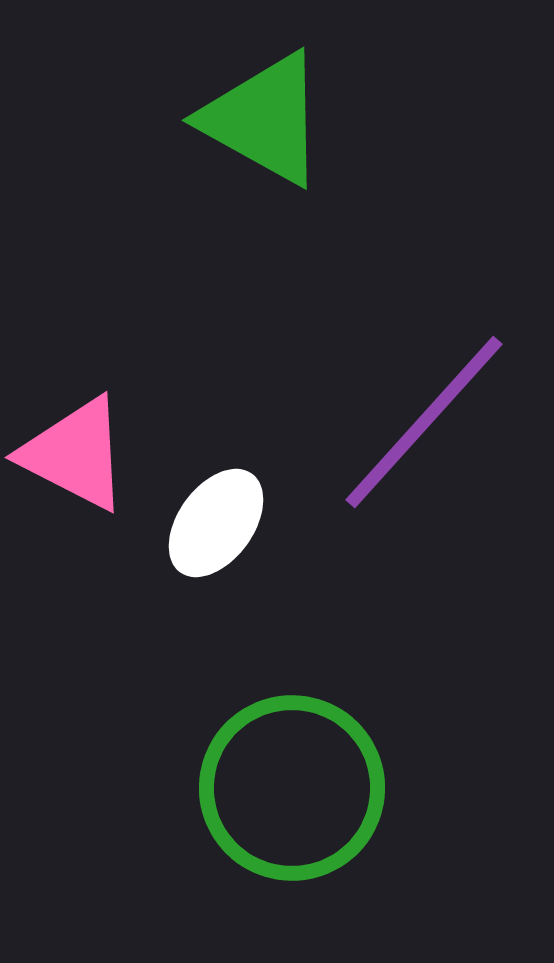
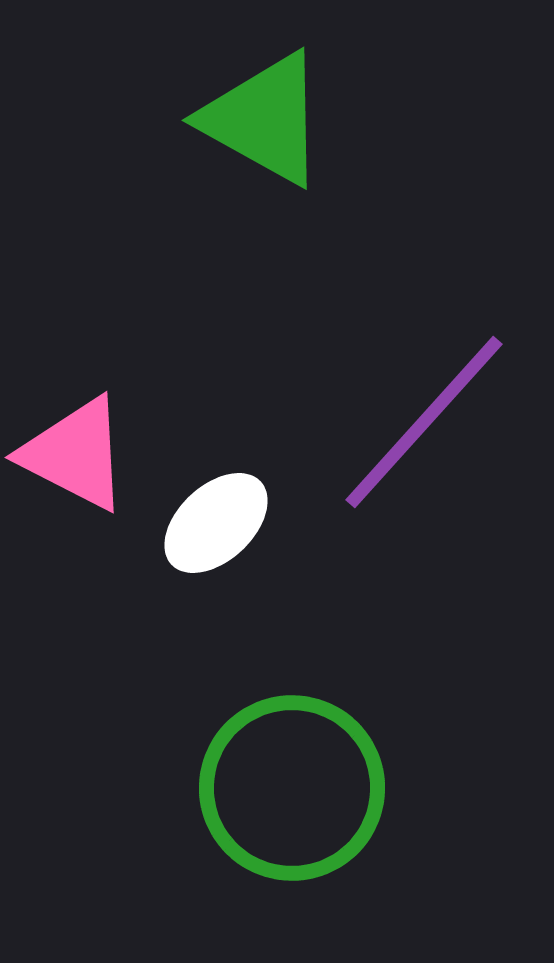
white ellipse: rotated 11 degrees clockwise
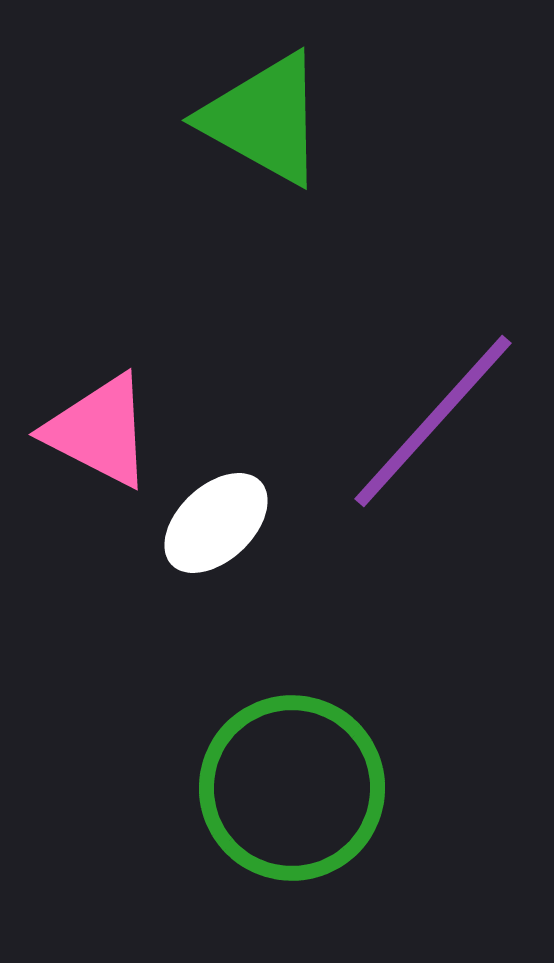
purple line: moved 9 px right, 1 px up
pink triangle: moved 24 px right, 23 px up
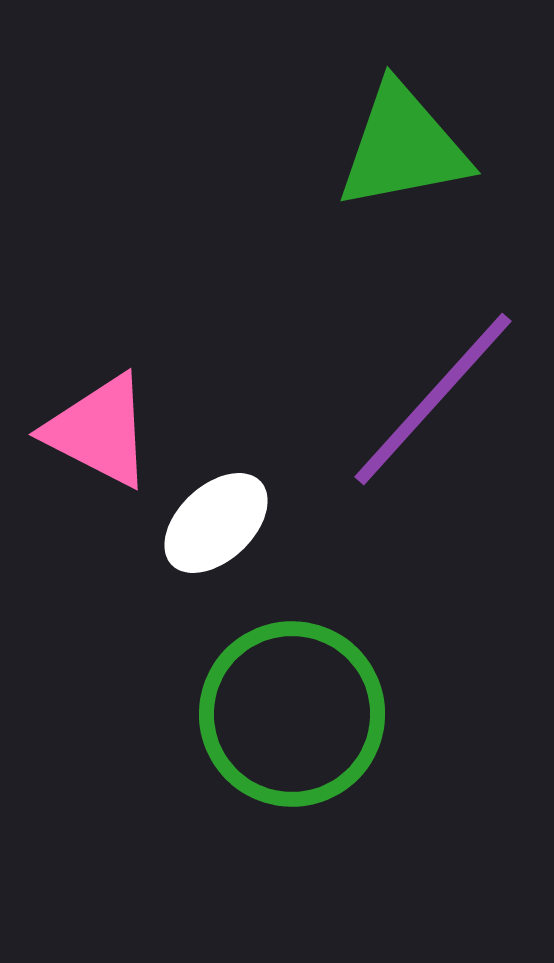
green triangle: moved 139 px right, 28 px down; rotated 40 degrees counterclockwise
purple line: moved 22 px up
green circle: moved 74 px up
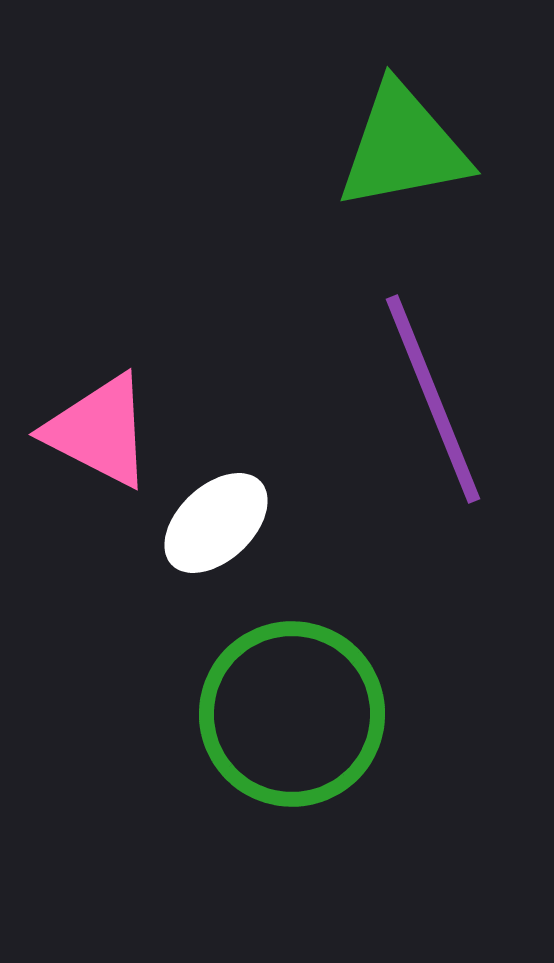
purple line: rotated 64 degrees counterclockwise
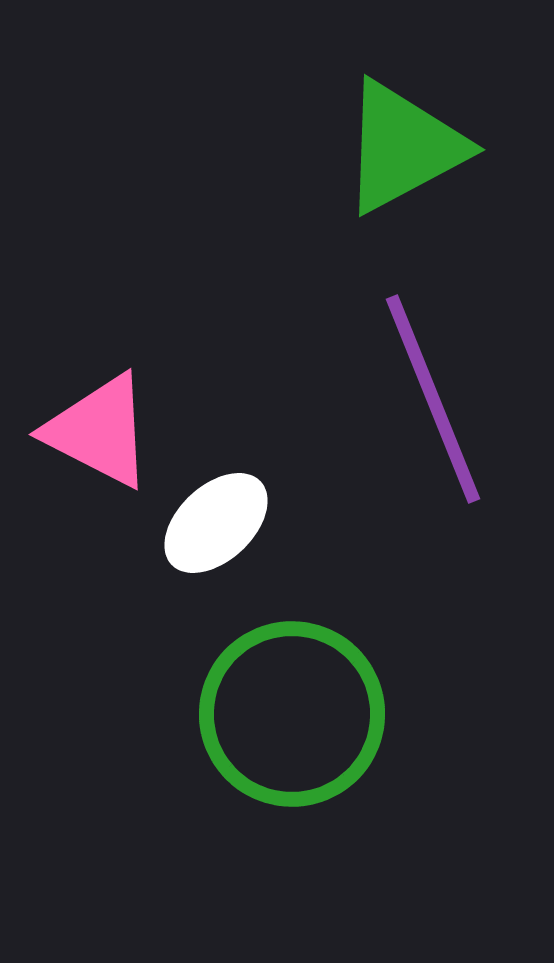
green triangle: rotated 17 degrees counterclockwise
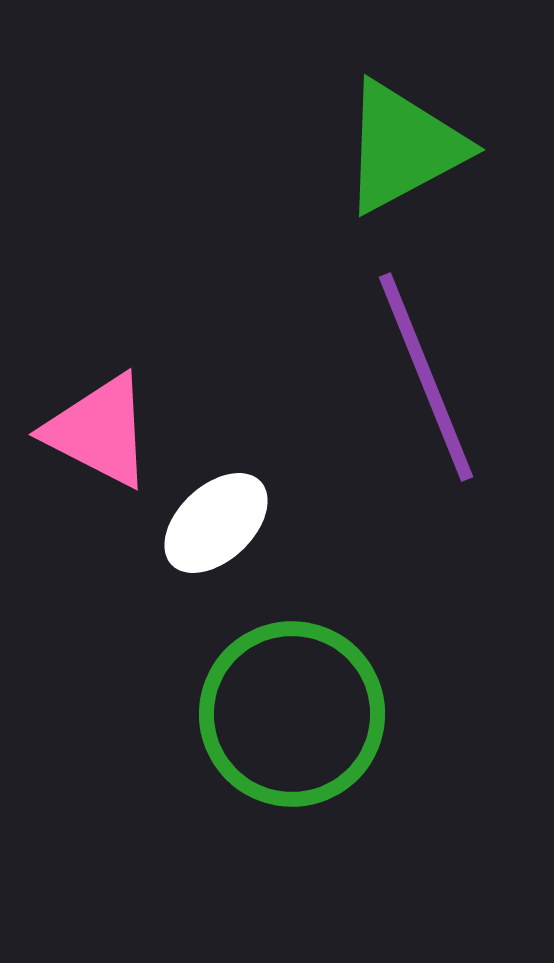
purple line: moved 7 px left, 22 px up
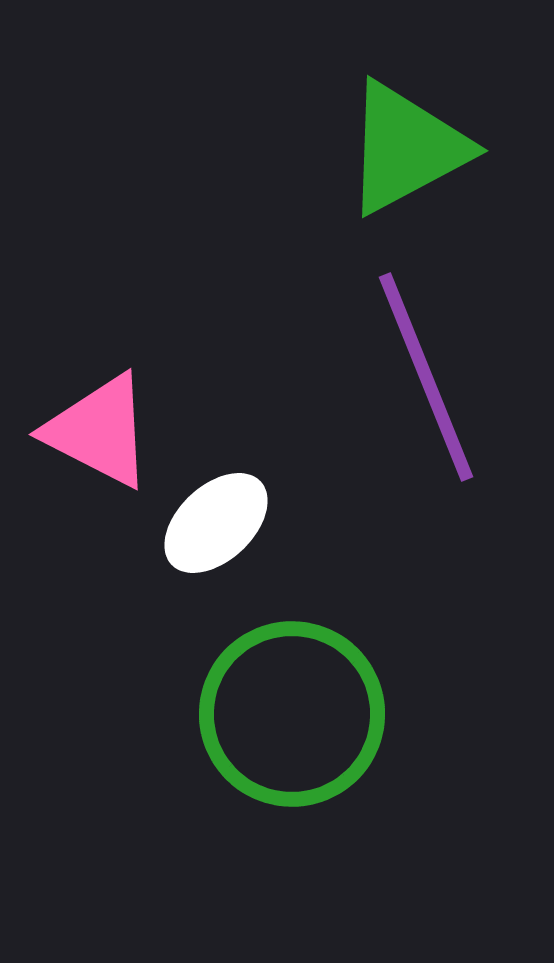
green triangle: moved 3 px right, 1 px down
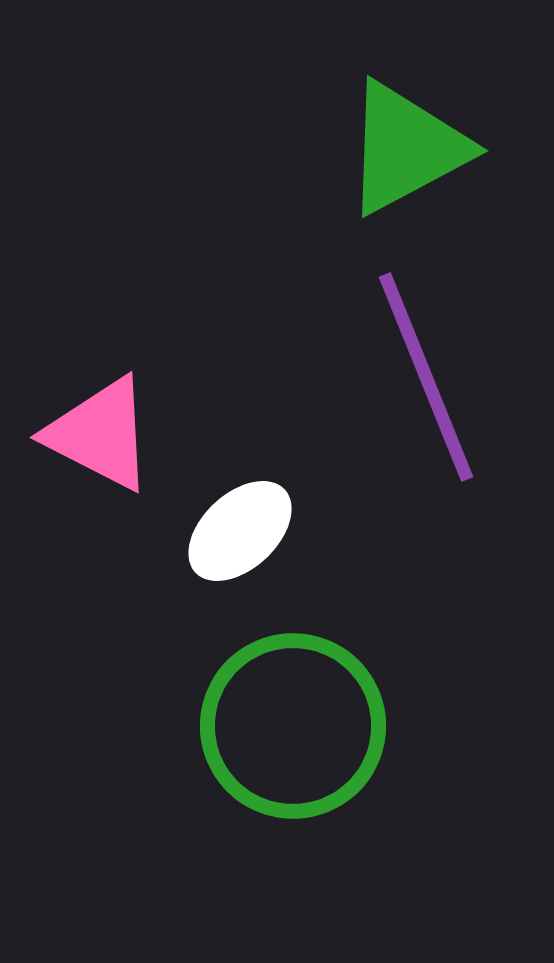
pink triangle: moved 1 px right, 3 px down
white ellipse: moved 24 px right, 8 px down
green circle: moved 1 px right, 12 px down
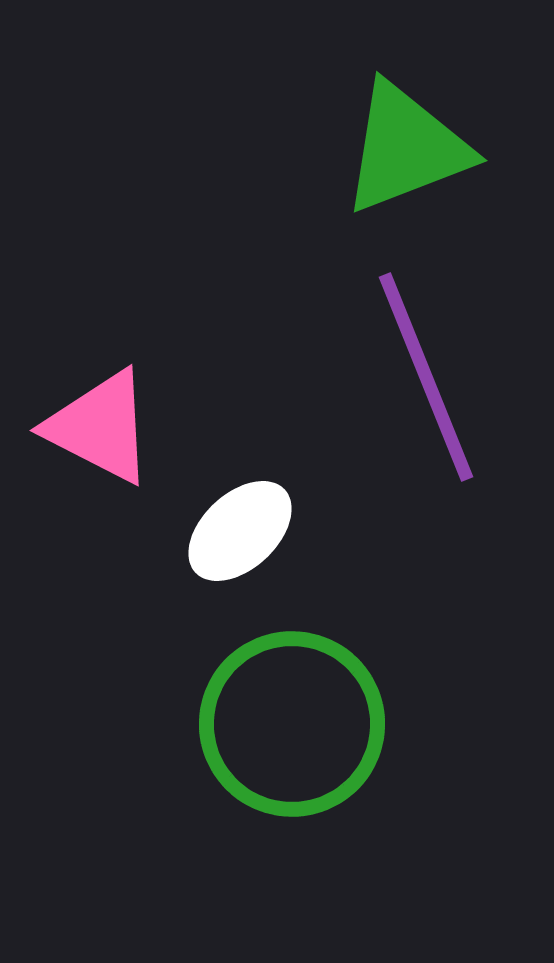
green triangle: rotated 7 degrees clockwise
pink triangle: moved 7 px up
green circle: moved 1 px left, 2 px up
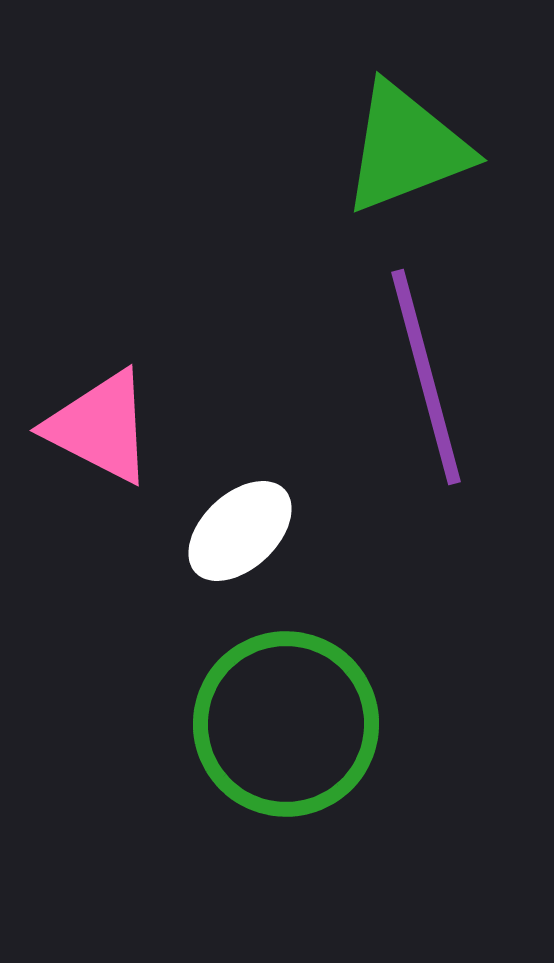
purple line: rotated 7 degrees clockwise
green circle: moved 6 px left
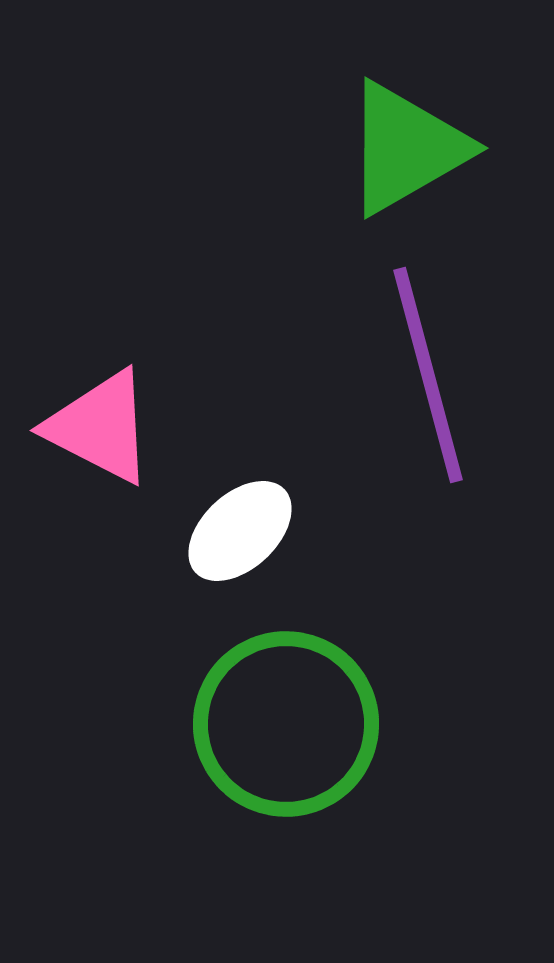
green triangle: rotated 9 degrees counterclockwise
purple line: moved 2 px right, 2 px up
